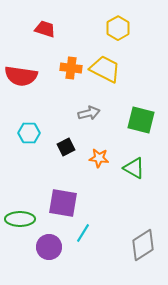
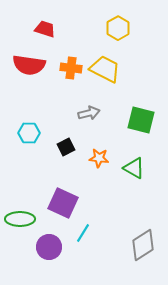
red semicircle: moved 8 px right, 11 px up
purple square: rotated 16 degrees clockwise
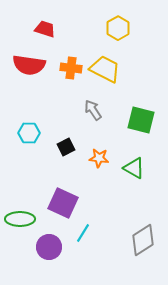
gray arrow: moved 4 px right, 3 px up; rotated 110 degrees counterclockwise
gray diamond: moved 5 px up
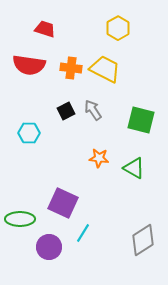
black square: moved 36 px up
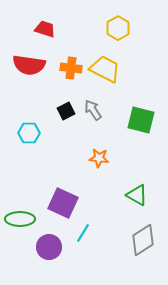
green triangle: moved 3 px right, 27 px down
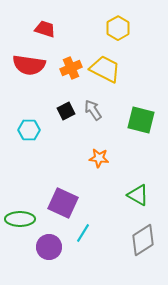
orange cross: rotated 30 degrees counterclockwise
cyan hexagon: moved 3 px up
green triangle: moved 1 px right
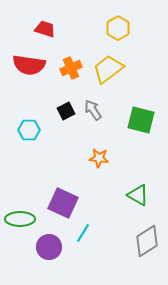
yellow trapezoid: moved 3 px right; rotated 64 degrees counterclockwise
gray diamond: moved 4 px right, 1 px down
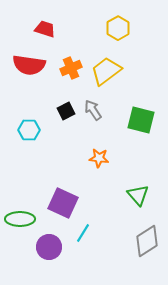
yellow trapezoid: moved 2 px left, 2 px down
green triangle: rotated 20 degrees clockwise
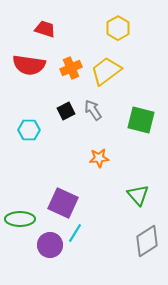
orange star: rotated 12 degrees counterclockwise
cyan line: moved 8 px left
purple circle: moved 1 px right, 2 px up
